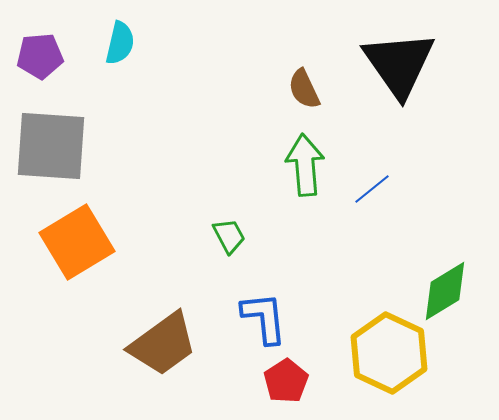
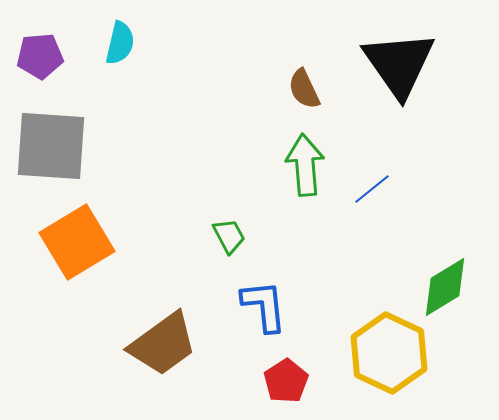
green diamond: moved 4 px up
blue L-shape: moved 12 px up
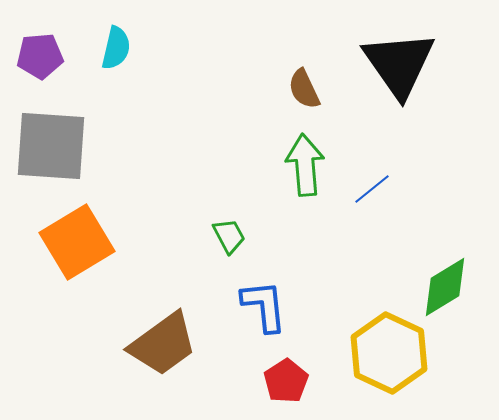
cyan semicircle: moved 4 px left, 5 px down
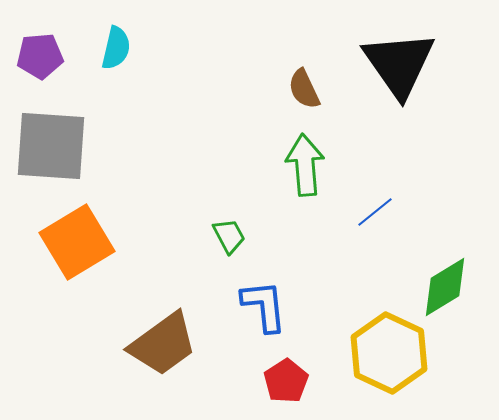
blue line: moved 3 px right, 23 px down
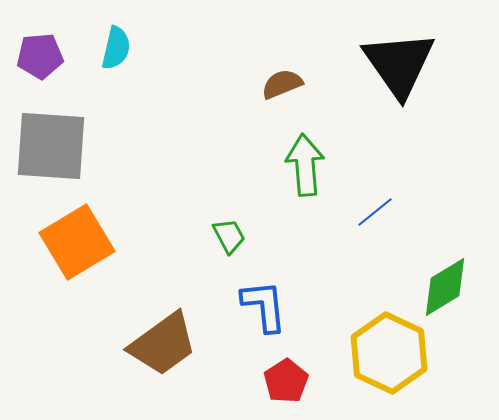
brown semicircle: moved 22 px left, 5 px up; rotated 93 degrees clockwise
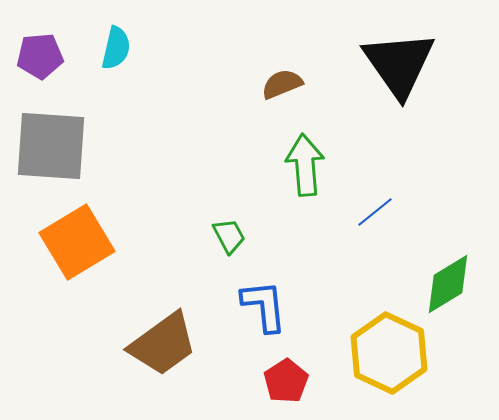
green diamond: moved 3 px right, 3 px up
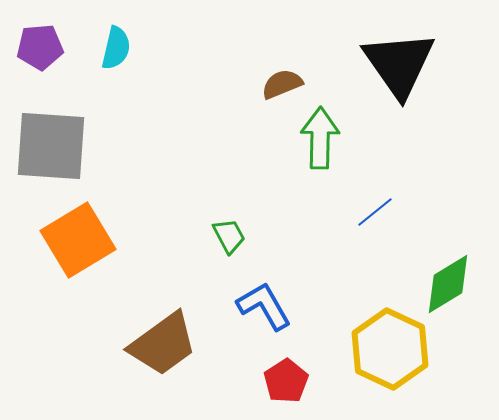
purple pentagon: moved 9 px up
green arrow: moved 15 px right, 27 px up; rotated 6 degrees clockwise
orange square: moved 1 px right, 2 px up
blue L-shape: rotated 24 degrees counterclockwise
yellow hexagon: moved 1 px right, 4 px up
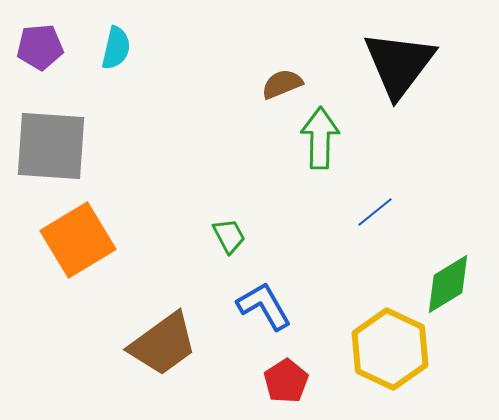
black triangle: rotated 12 degrees clockwise
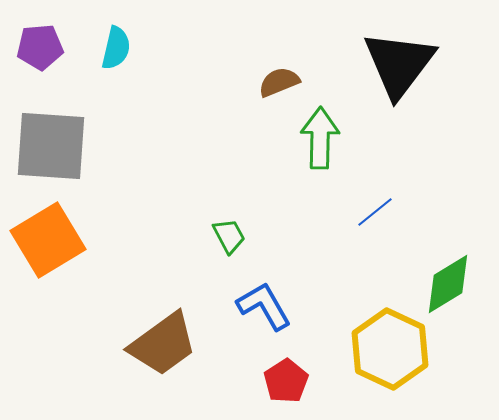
brown semicircle: moved 3 px left, 2 px up
orange square: moved 30 px left
